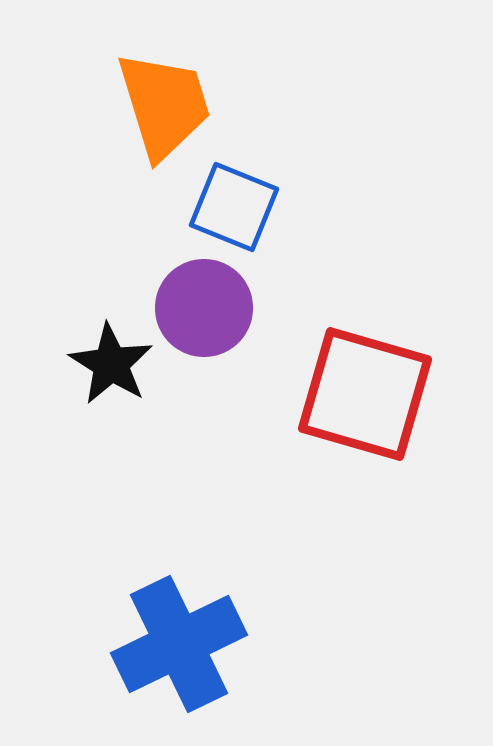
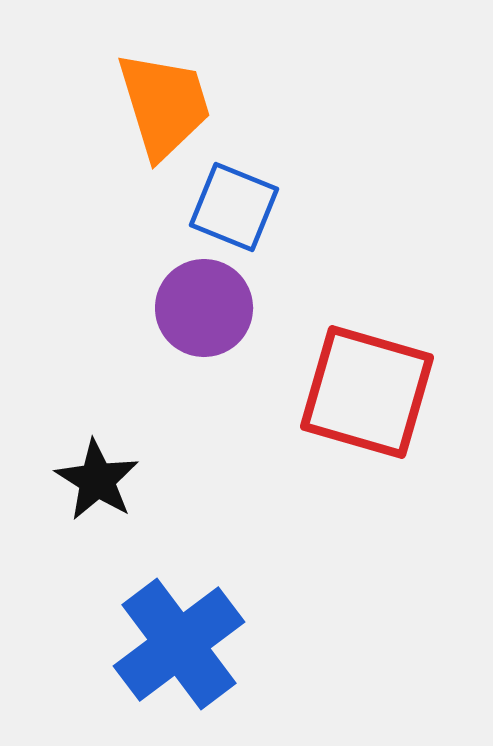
black star: moved 14 px left, 116 px down
red square: moved 2 px right, 2 px up
blue cross: rotated 11 degrees counterclockwise
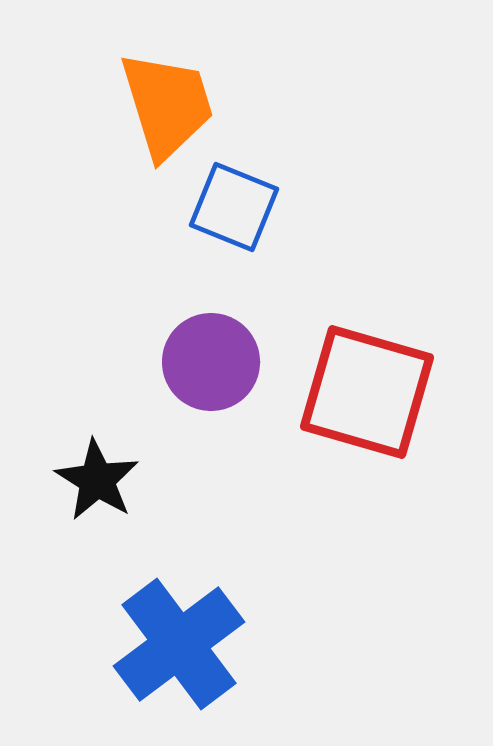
orange trapezoid: moved 3 px right
purple circle: moved 7 px right, 54 px down
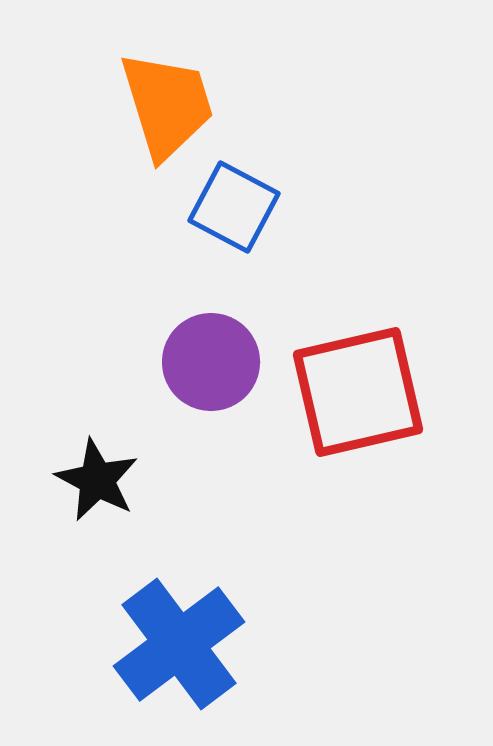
blue square: rotated 6 degrees clockwise
red square: moved 9 px left; rotated 29 degrees counterclockwise
black star: rotated 4 degrees counterclockwise
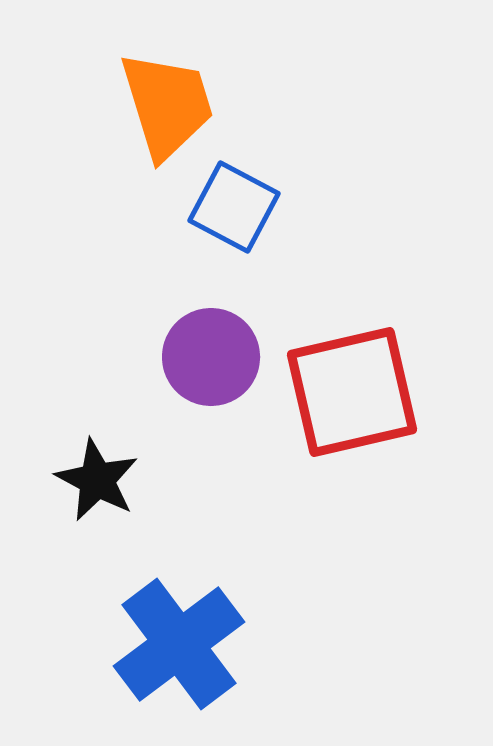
purple circle: moved 5 px up
red square: moved 6 px left
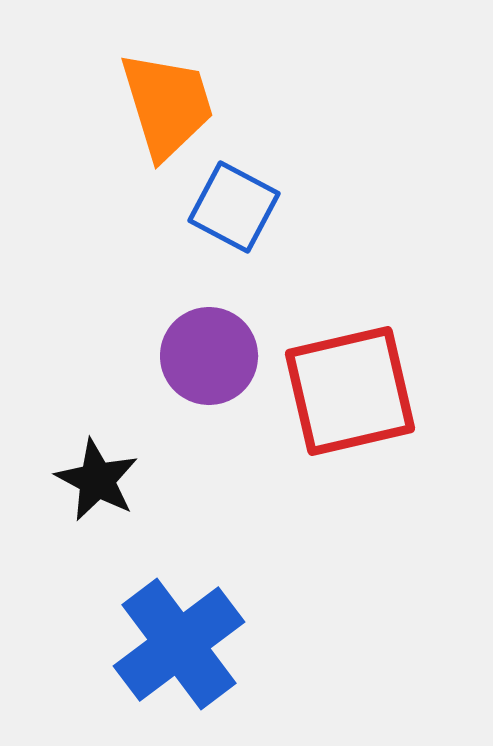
purple circle: moved 2 px left, 1 px up
red square: moved 2 px left, 1 px up
